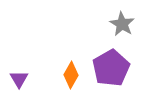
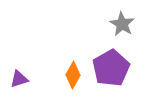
orange diamond: moved 2 px right
purple triangle: rotated 42 degrees clockwise
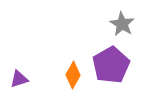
purple pentagon: moved 3 px up
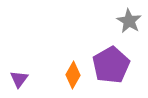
gray star: moved 7 px right, 3 px up
purple triangle: rotated 36 degrees counterclockwise
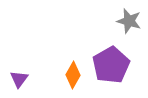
gray star: rotated 15 degrees counterclockwise
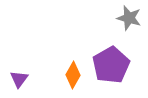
gray star: moved 3 px up
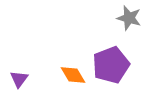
purple pentagon: rotated 9 degrees clockwise
orange diamond: rotated 60 degrees counterclockwise
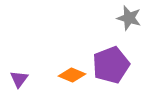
orange diamond: moved 1 px left; rotated 36 degrees counterclockwise
